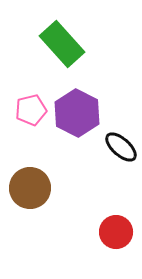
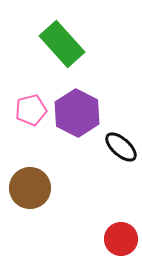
red circle: moved 5 px right, 7 px down
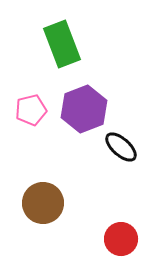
green rectangle: rotated 21 degrees clockwise
purple hexagon: moved 7 px right, 4 px up; rotated 12 degrees clockwise
brown circle: moved 13 px right, 15 px down
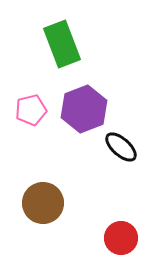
red circle: moved 1 px up
